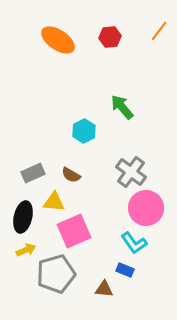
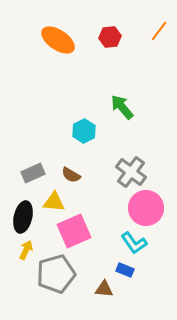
yellow arrow: rotated 42 degrees counterclockwise
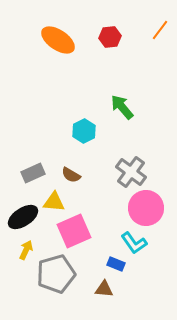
orange line: moved 1 px right, 1 px up
black ellipse: rotated 44 degrees clockwise
blue rectangle: moved 9 px left, 6 px up
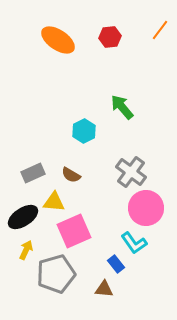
blue rectangle: rotated 30 degrees clockwise
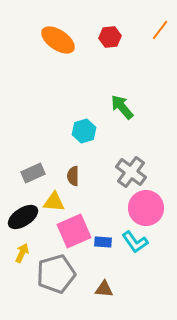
cyan hexagon: rotated 10 degrees clockwise
brown semicircle: moved 2 px right, 1 px down; rotated 60 degrees clockwise
cyan L-shape: moved 1 px right, 1 px up
yellow arrow: moved 4 px left, 3 px down
blue rectangle: moved 13 px left, 22 px up; rotated 48 degrees counterclockwise
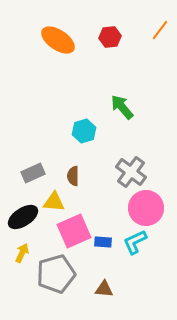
cyan L-shape: rotated 100 degrees clockwise
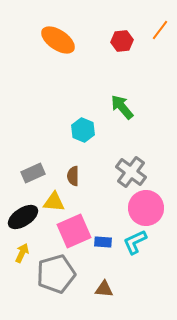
red hexagon: moved 12 px right, 4 px down
cyan hexagon: moved 1 px left, 1 px up; rotated 20 degrees counterclockwise
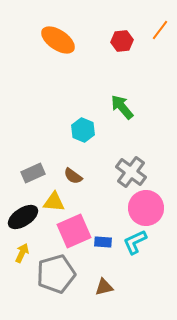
brown semicircle: rotated 54 degrees counterclockwise
brown triangle: moved 2 px up; rotated 18 degrees counterclockwise
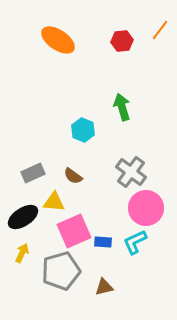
green arrow: rotated 24 degrees clockwise
gray pentagon: moved 5 px right, 3 px up
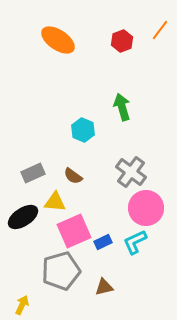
red hexagon: rotated 15 degrees counterclockwise
yellow triangle: moved 1 px right
blue rectangle: rotated 30 degrees counterclockwise
yellow arrow: moved 52 px down
